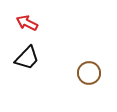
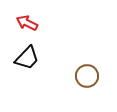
brown circle: moved 2 px left, 3 px down
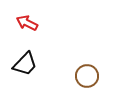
black trapezoid: moved 2 px left, 6 px down
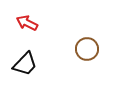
brown circle: moved 27 px up
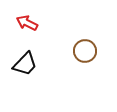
brown circle: moved 2 px left, 2 px down
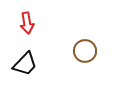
red arrow: rotated 125 degrees counterclockwise
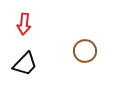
red arrow: moved 3 px left, 1 px down; rotated 15 degrees clockwise
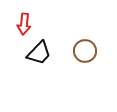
black trapezoid: moved 14 px right, 11 px up
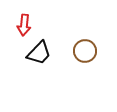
red arrow: moved 1 px down
